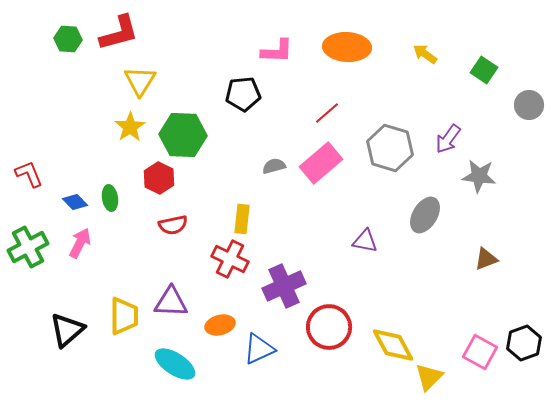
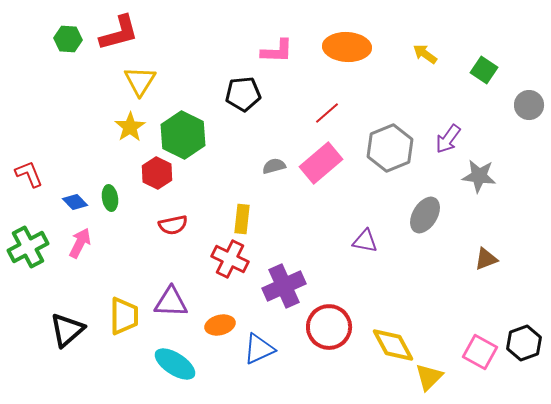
green hexagon at (183, 135): rotated 24 degrees clockwise
gray hexagon at (390, 148): rotated 21 degrees clockwise
red hexagon at (159, 178): moved 2 px left, 5 px up
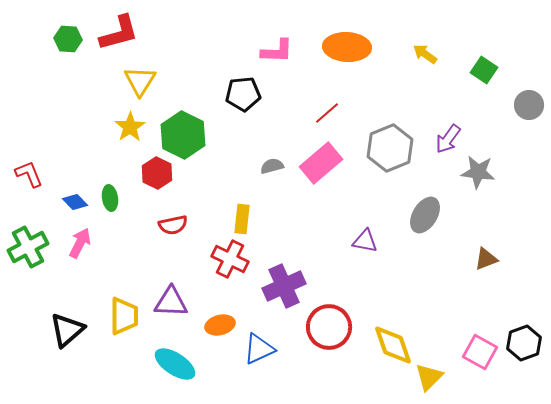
gray semicircle at (274, 166): moved 2 px left
gray star at (479, 176): moved 1 px left, 4 px up
yellow diamond at (393, 345): rotated 9 degrees clockwise
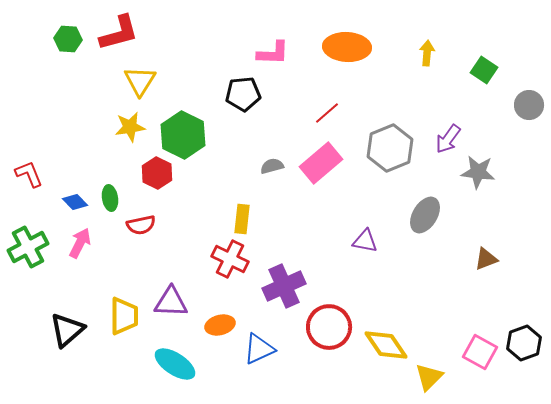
pink L-shape at (277, 51): moved 4 px left, 2 px down
yellow arrow at (425, 54): moved 2 px right, 1 px up; rotated 60 degrees clockwise
yellow star at (130, 127): rotated 24 degrees clockwise
red semicircle at (173, 225): moved 32 px left
yellow diamond at (393, 345): moved 7 px left; rotated 15 degrees counterclockwise
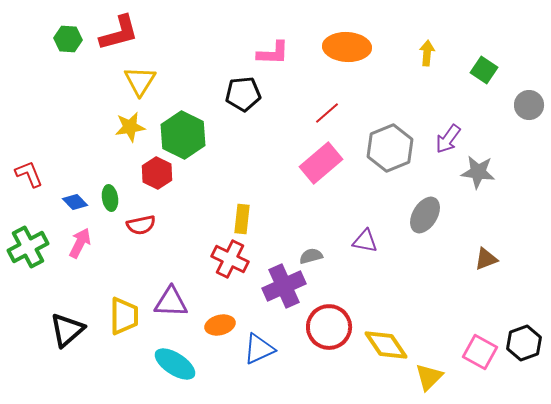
gray semicircle at (272, 166): moved 39 px right, 90 px down
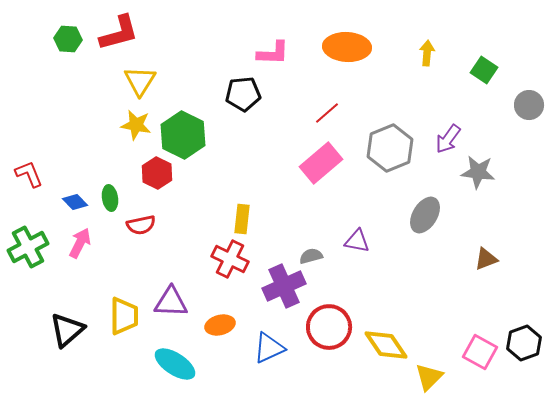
yellow star at (130, 127): moved 6 px right, 2 px up; rotated 20 degrees clockwise
purple triangle at (365, 241): moved 8 px left
blue triangle at (259, 349): moved 10 px right, 1 px up
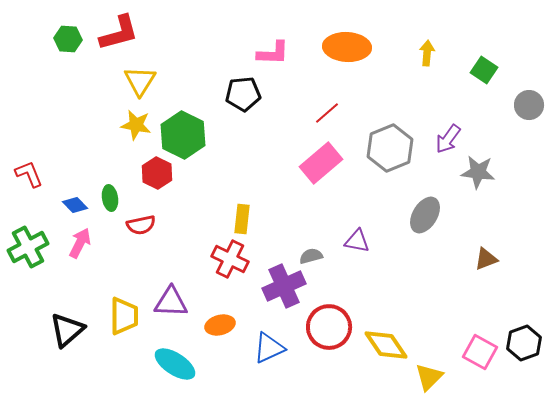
blue diamond at (75, 202): moved 3 px down
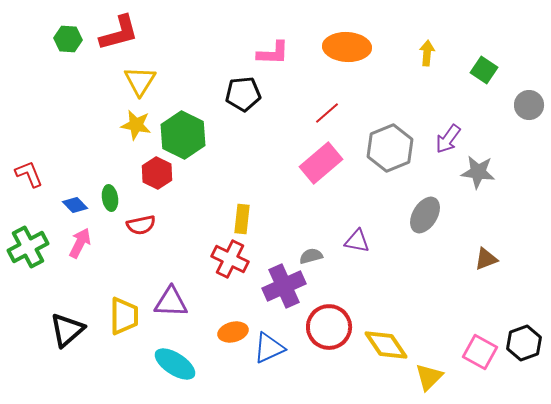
orange ellipse at (220, 325): moved 13 px right, 7 px down
